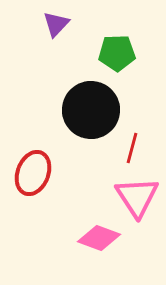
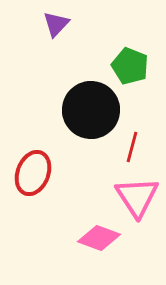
green pentagon: moved 13 px right, 13 px down; rotated 24 degrees clockwise
red line: moved 1 px up
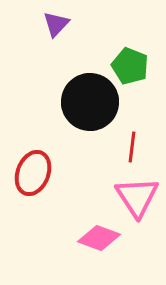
black circle: moved 1 px left, 8 px up
red line: rotated 8 degrees counterclockwise
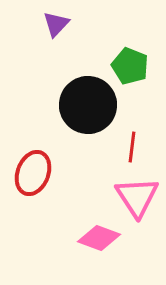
black circle: moved 2 px left, 3 px down
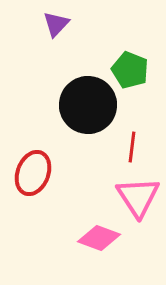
green pentagon: moved 4 px down
pink triangle: moved 1 px right
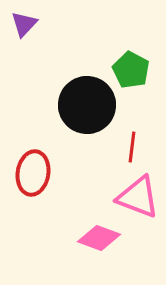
purple triangle: moved 32 px left
green pentagon: moved 1 px right; rotated 6 degrees clockwise
black circle: moved 1 px left
red ellipse: rotated 12 degrees counterclockwise
pink triangle: rotated 36 degrees counterclockwise
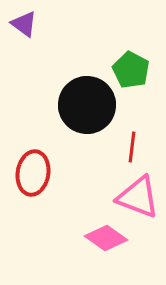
purple triangle: rotated 36 degrees counterclockwise
pink diamond: moved 7 px right; rotated 15 degrees clockwise
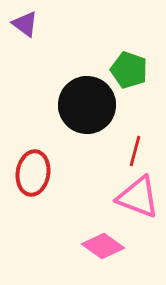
purple triangle: moved 1 px right
green pentagon: moved 2 px left; rotated 9 degrees counterclockwise
red line: moved 3 px right, 4 px down; rotated 8 degrees clockwise
pink diamond: moved 3 px left, 8 px down
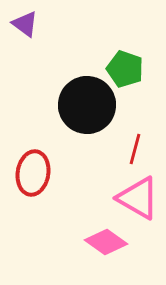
green pentagon: moved 4 px left, 1 px up
red line: moved 2 px up
pink triangle: moved 1 px down; rotated 9 degrees clockwise
pink diamond: moved 3 px right, 4 px up
